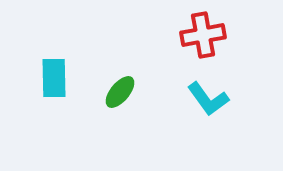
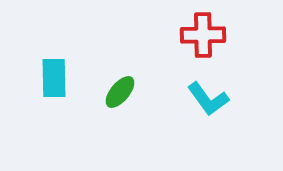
red cross: rotated 9 degrees clockwise
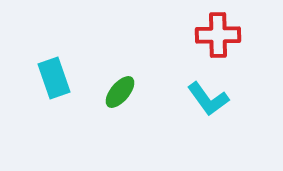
red cross: moved 15 px right
cyan rectangle: rotated 18 degrees counterclockwise
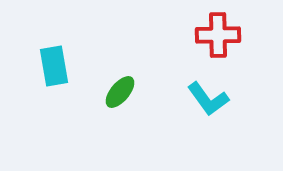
cyan rectangle: moved 12 px up; rotated 9 degrees clockwise
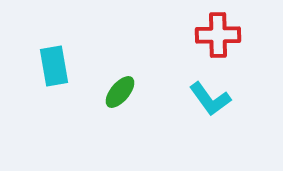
cyan L-shape: moved 2 px right
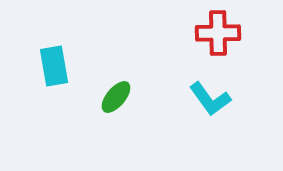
red cross: moved 2 px up
green ellipse: moved 4 px left, 5 px down
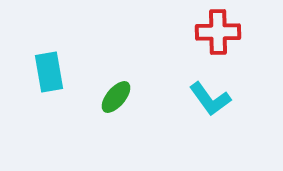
red cross: moved 1 px up
cyan rectangle: moved 5 px left, 6 px down
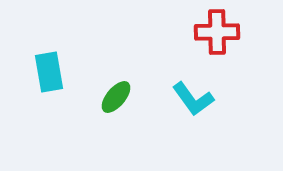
red cross: moved 1 px left
cyan L-shape: moved 17 px left
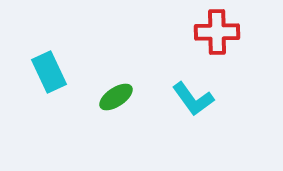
cyan rectangle: rotated 15 degrees counterclockwise
green ellipse: rotated 16 degrees clockwise
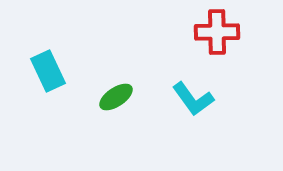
cyan rectangle: moved 1 px left, 1 px up
